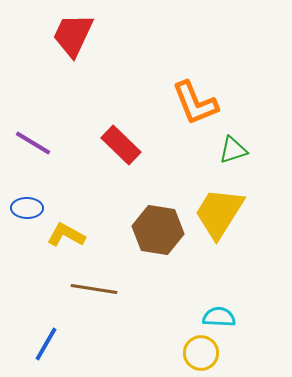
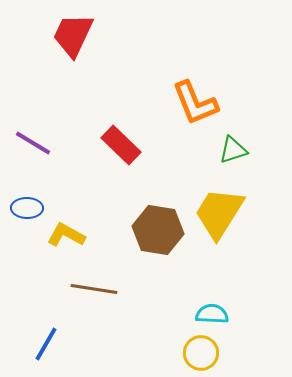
cyan semicircle: moved 7 px left, 3 px up
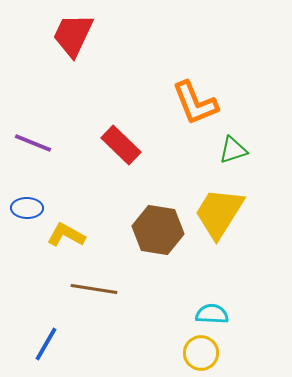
purple line: rotated 9 degrees counterclockwise
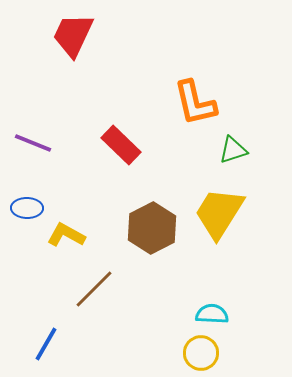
orange L-shape: rotated 9 degrees clockwise
brown hexagon: moved 6 px left, 2 px up; rotated 24 degrees clockwise
brown line: rotated 54 degrees counterclockwise
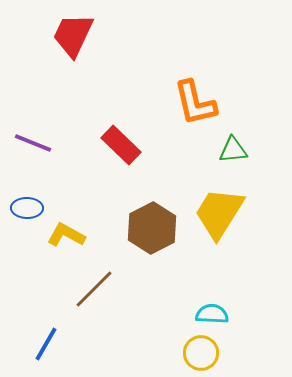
green triangle: rotated 12 degrees clockwise
